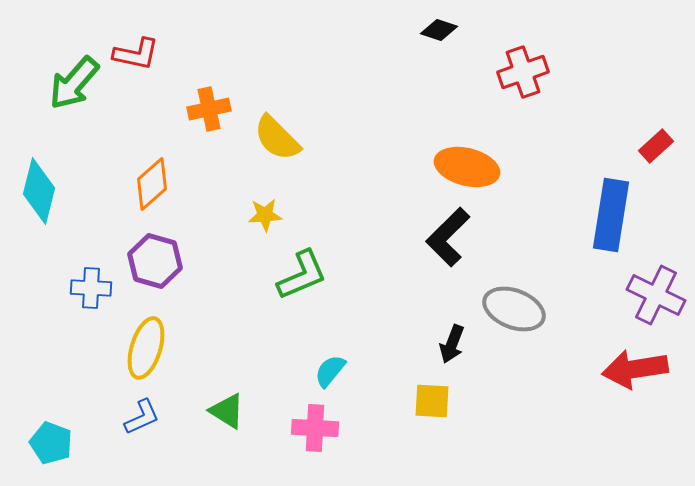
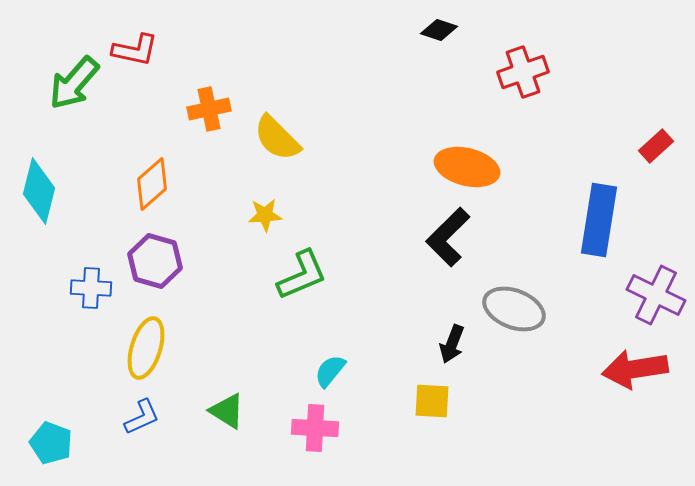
red L-shape: moved 1 px left, 4 px up
blue rectangle: moved 12 px left, 5 px down
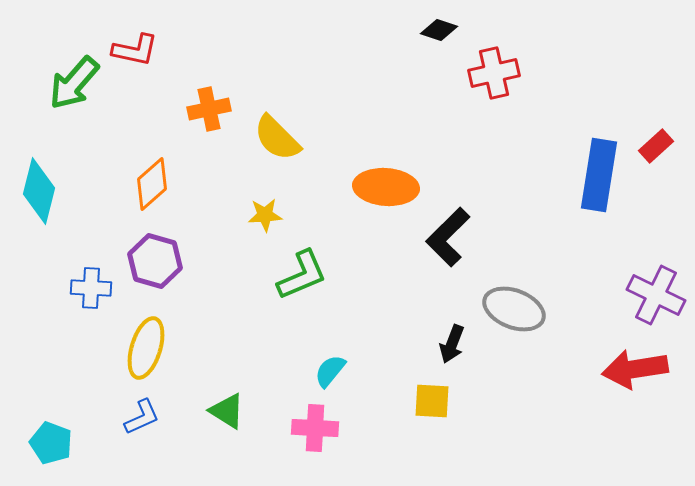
red cross: moved 29 px left, 1 px down; rotated 6 degrees clockwise
orange ellipse: moved 81 px left, 20 px down; rotated 10 degrees counterclockwise
blue rectangle: moved 45 px up
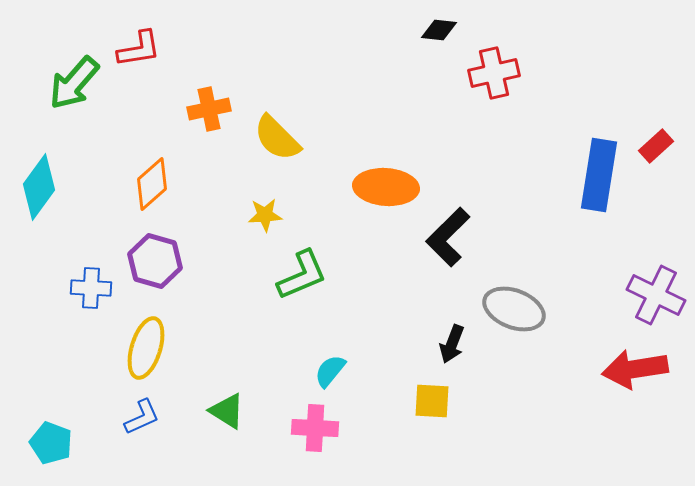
black diamond: rotated 12 degrees counterclockwise
red L-shape: moved 4 px right, 1 px up; rotated 21 degrees counterclockwise
cyan diamond: moved 4 px up; rotated 22 degrees clockwise
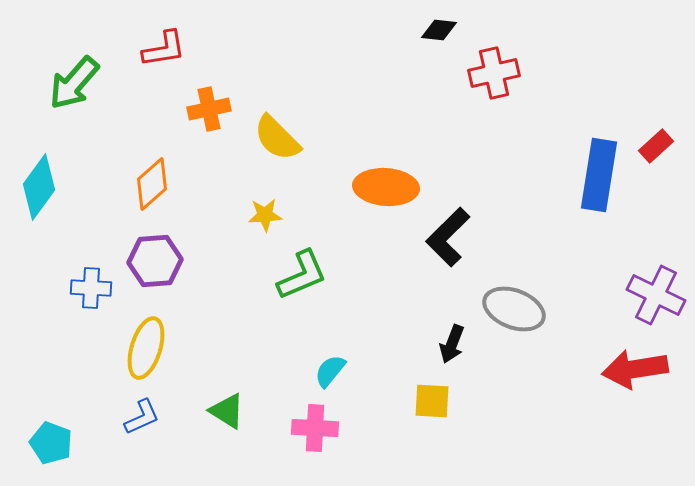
red L-shape: moved 25 px right
purple hexagon: rotated 20 degrees counterclockwise
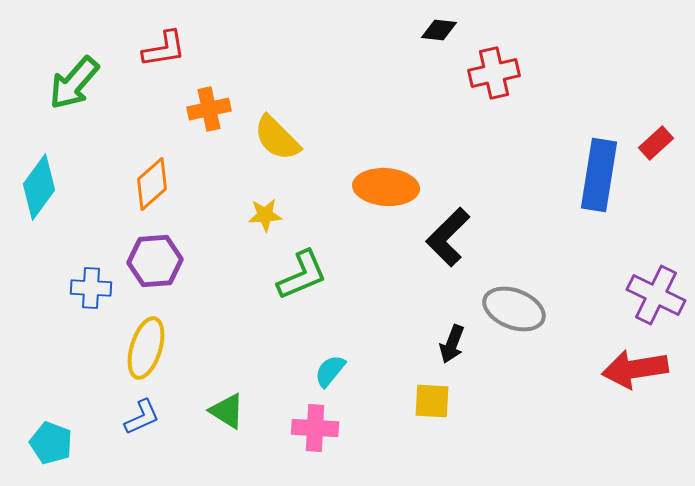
red rectangle: moved 3 px up
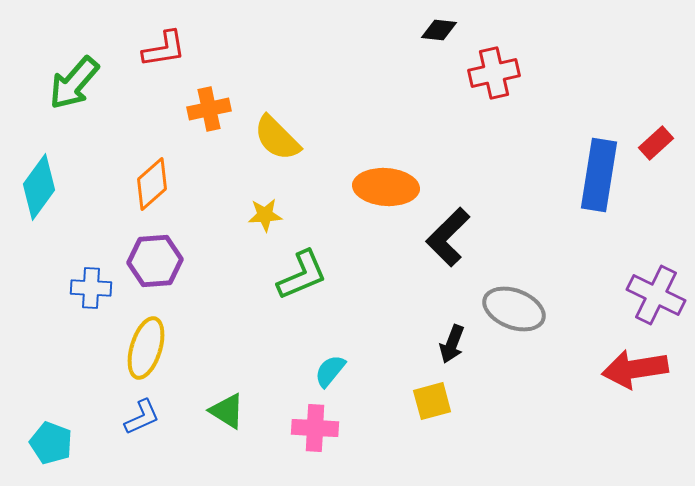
yellow square: rotated 18 degrees counterclockwise
